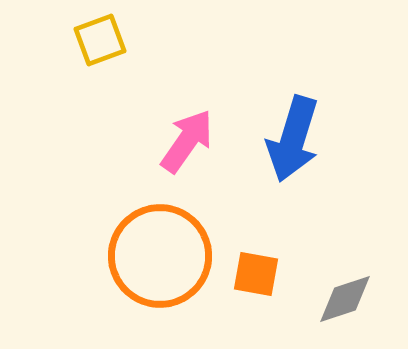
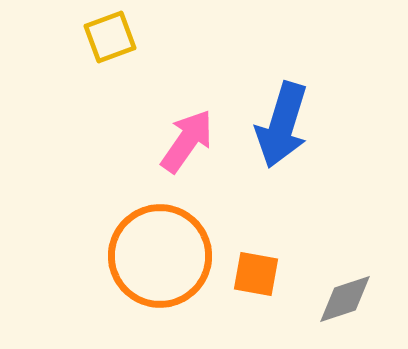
yellow square: moved 10 px right, 3 px up
blue arrow: moved 11 px left, 14 px up
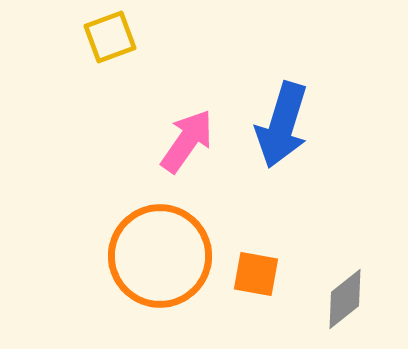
gray diamond: rotated 20 degrees counterclockwise
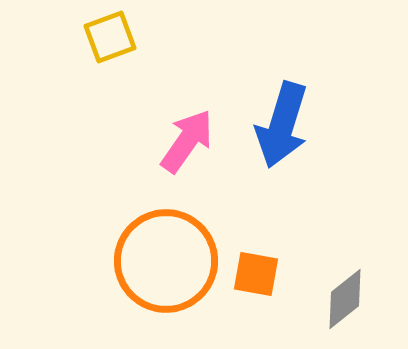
orange circle: moved 6 px right, 5 px down
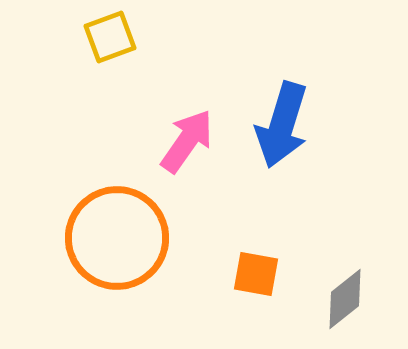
orange circle: moved 49 px left, 23 px up
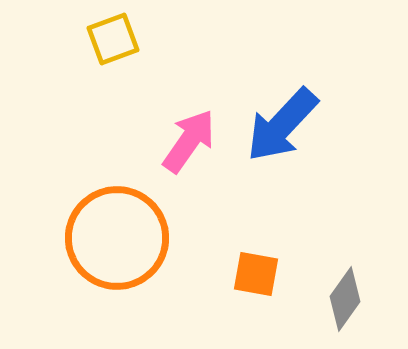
yellow square: moved 3 px right, 2 px down
blue arrow: rotated 26 degrees clockwise
pink arrow: moved 2 px right
gray diamond: rotated 16 degrees counterclockwise
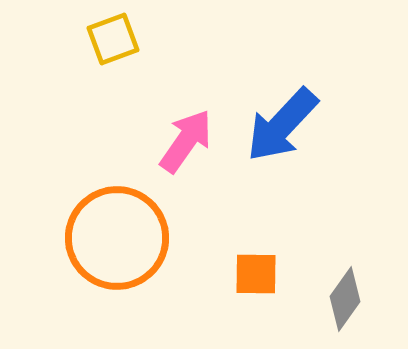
pink arrow: moved 3 px left
orange square: rotated 9 degrees counterclockwise
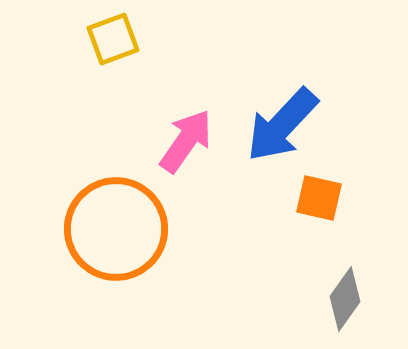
orange circle: moved 1 px left, 9 px up
orange square: moved 63 px right, 76 px up; rotated 12 degrees clockwise
